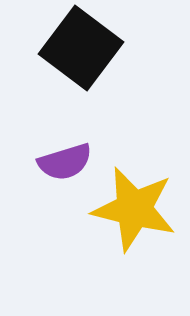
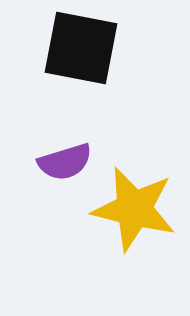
black square: rotated 26 degrees counterclockwise
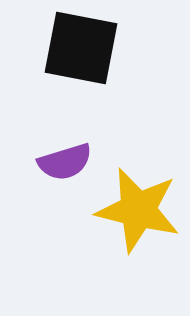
yellow star: moved 4 px right, 1 px down
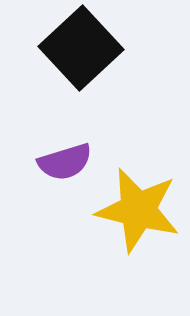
black square: rotated 36 degrees clockwise
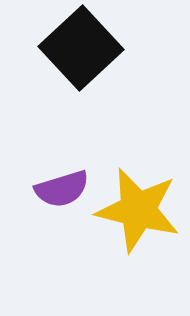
purple semicircle: moved 3 px left, 27 px down
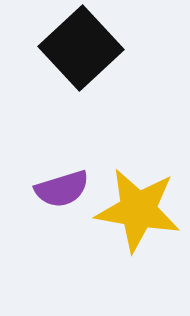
yellow star: rotated 4 degrees counterclockwise
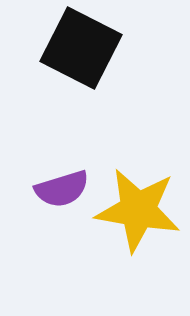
black square: rotated 20 degrees counterclockwise
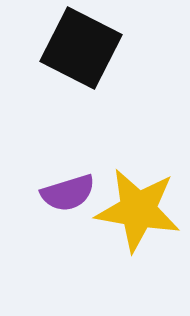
purple semicircle: moved 6 px right, 4 px down
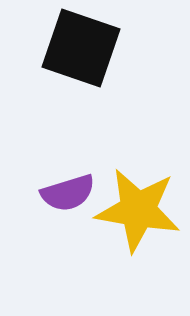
black square: rotated 8 degrees counterclockwise
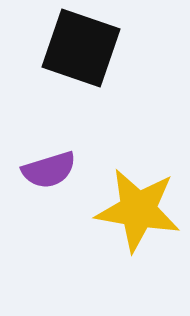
purple semicircle: moved 19 px left, 23 px up
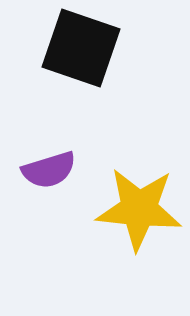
yellow star: moved 1 px right, 1 px up; rotated 4 degrees counterclockwise
